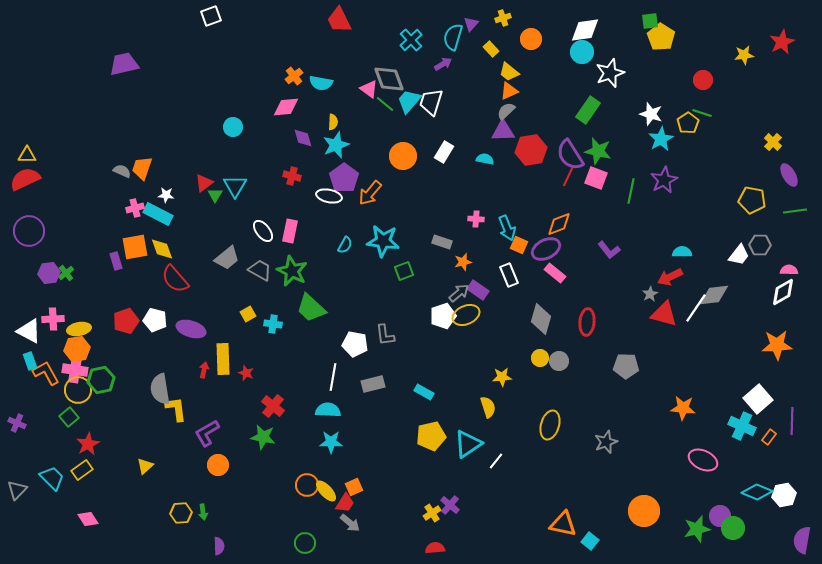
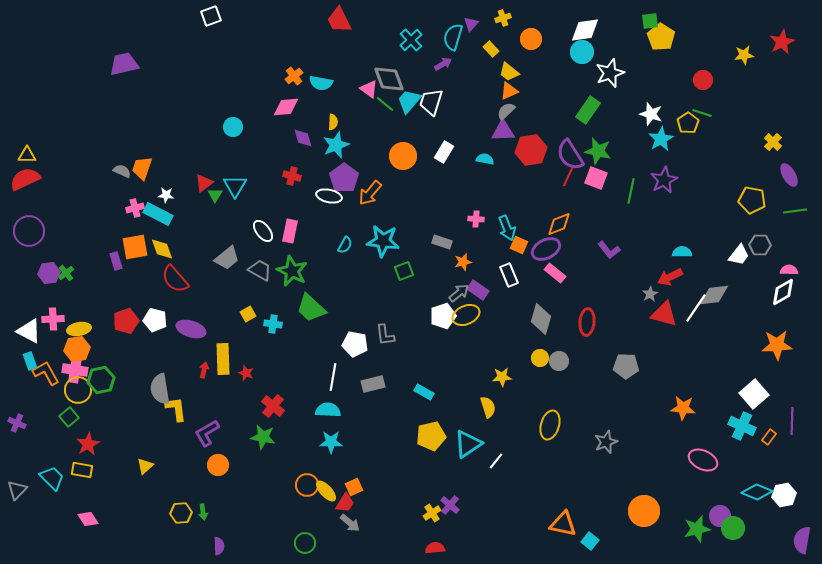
white square at (758, 399): moved 4 px left, 5 px up
yellow rectangle at (82, 470): rotated 45 degrees clockwise
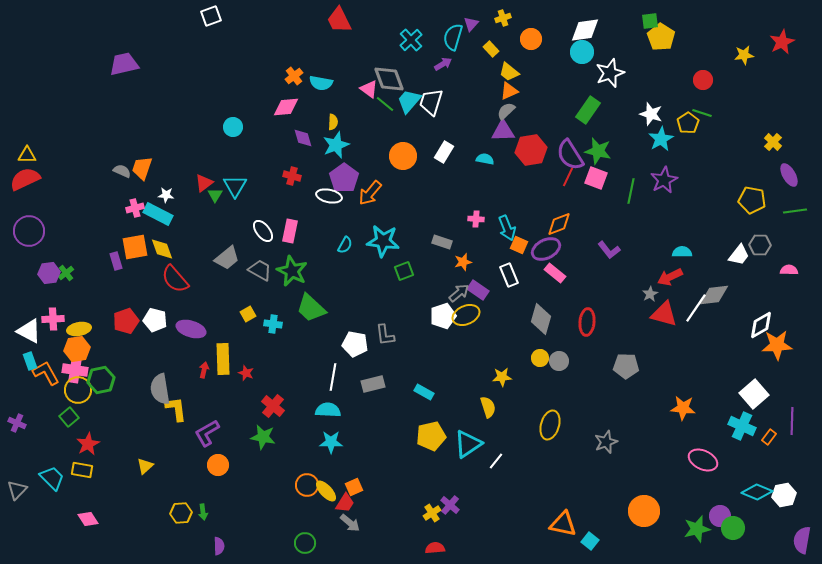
white diamond at (783, 292): moved 22 px left, 33 px down
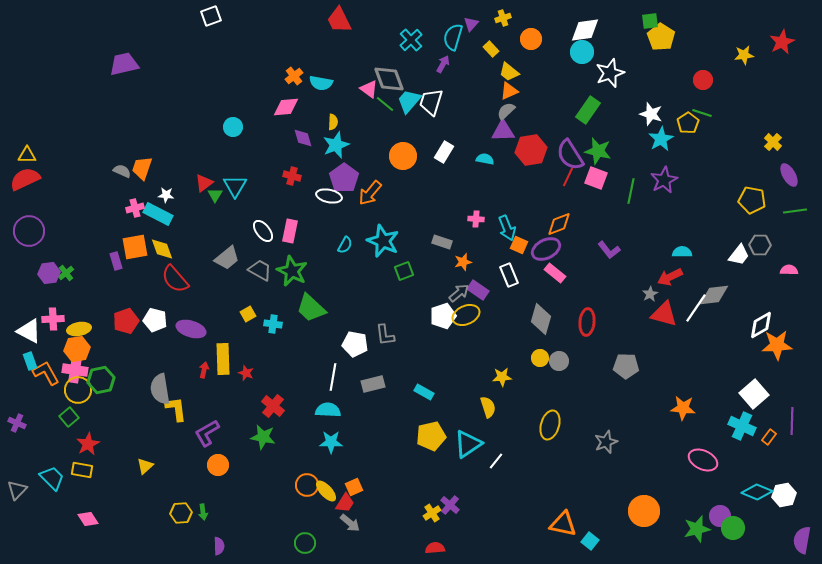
purple arrow at (443, 64): rotated 30 degrees counterclockwise
cyan star at (383, 241): rotated 16 degrees clockwise
